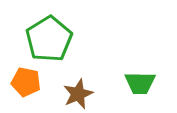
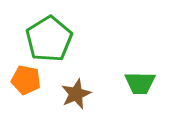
orange pentagon: moved 2 px up
brown star: moved 2 px left
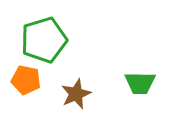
green pentagon: moved 5 px left, 1 px down; rotated 15 degrees clockwise
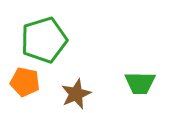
orange pentagon: moved 1 px left, 2 px down
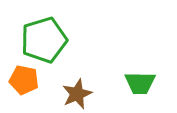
orange pentagon: moved 1 px left, 2 px up
brown star: moved 1 px right
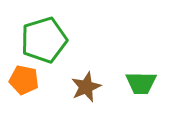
green trapezoid: moved 1 px right
brown star: moved 9 px right, 7 px up
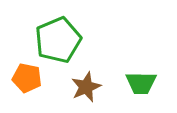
green pentagon: moved 14 px right; rotated 6 degrees counterclockwise
orange pentagon: moved 3 px right, 2 px up
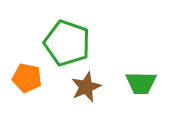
green pentagon: moved 9 px right, 3 px down; rotated 30 degrees counterclockwise
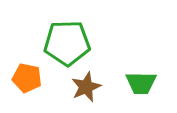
green pentagon: rotated 21 degrees counterclockwise
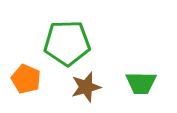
orange pentagon: moved 1 px left, 1 px down; rotated 12 degrees clockwise
brown star: rotated 8 degrees clockwise
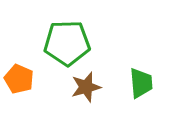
orange pentagon: moved 7 px left
green trapezoid: rotated 96 degrees counterclockwise
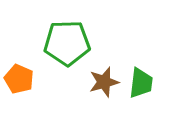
green trapezoid: rotated 12 degrees clockwise
brown star: moved 18 px right, 5 px up
